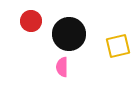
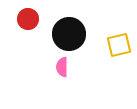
red circle: moved 3 px left, 2 px up
yellow square: moved 1 px right, 1 px up
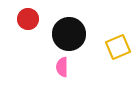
yellow square: moved 1 px left, 2 px down; rotated 10 degrees counterclockwise
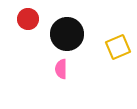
black circle: moved 2 px left
pink semicircle: moved 1 px left, 2 px down
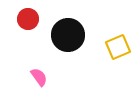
black circle: moved 1 px right, 1 px down
pink semicircle: moved 22 px left, 8 px down; rotated 144 degrees clockwise
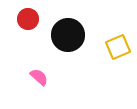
pink semicircle: rotated 12 degrees counterclockwise
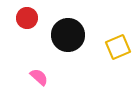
red circle: moved 1 px left, 1 px up
